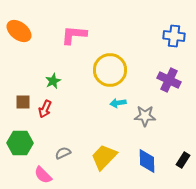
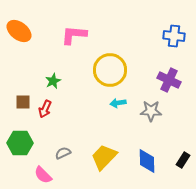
gray star: moved 6 px right, 5 px up
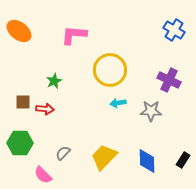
blue cross: moved 6 px up; rotated 25 degrees clockwise
green star: moved 1 px right
red arrow: rotated 108 degrees counterclockwise
gray semicircle: rotated 21 degrees counterclockwise
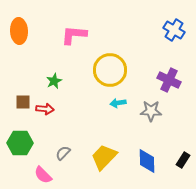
orange ellipse: rotated 50 degrees clockwise
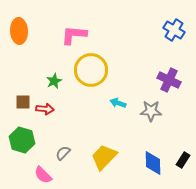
yellow circle: moved 19 px left
cyan arrow: rotated 28 degrees clockwise
green hexagon: moved 2 px right, 3 px up; rotated 15 degrees clockwise
blue diamond: moved 6 px right, 2 px down
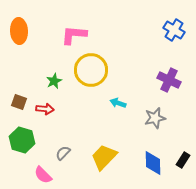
brown square: moved 4 px left; rotated 21 degrees clockwise
gray star: moved 4 px right, 7 px down; rotated 15 degrees counterclockwise
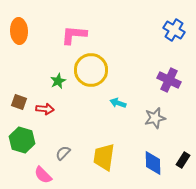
green star: moved 4 px right
yellow trapezoid: rotated 36 degrees counterclockwise
